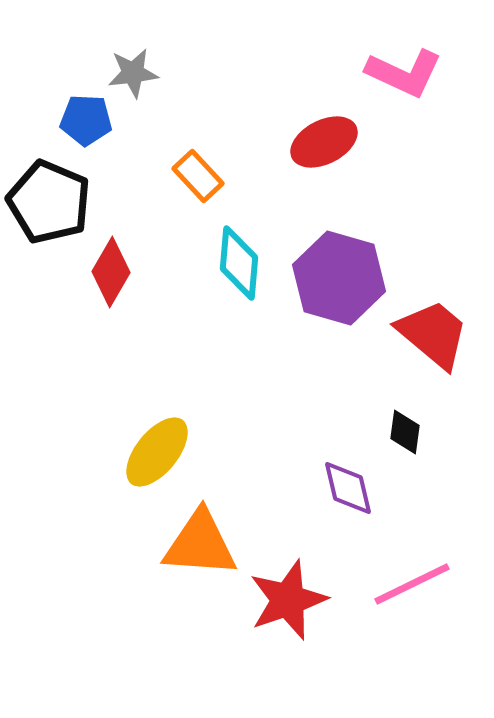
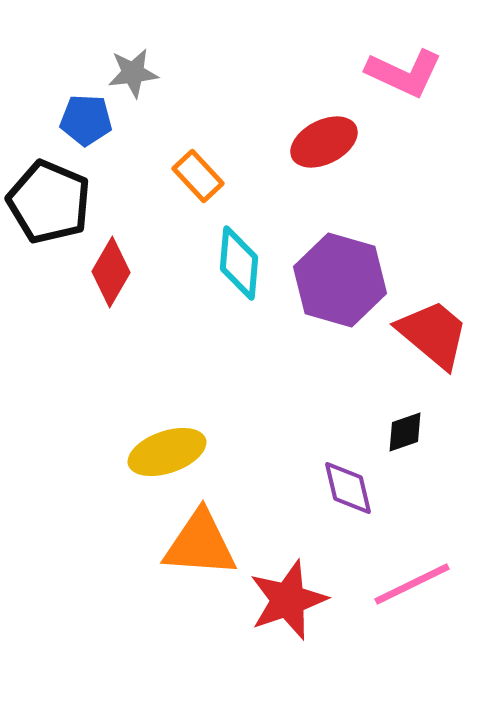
purple hexagon: moved 1 px right, 2 px down
black diamond: rotated 63 degrees clockwise
yellow ellipse: moved 10 px right; rotated 32 degrees clockwise
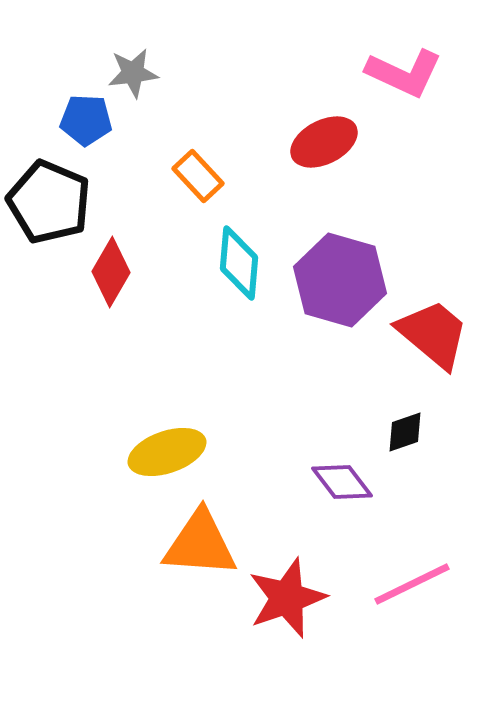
purple diamond: moved 6 px left, 6 px up; rotated 24 degrees counterclockwise
red star: moved 1 px left, 2 px up
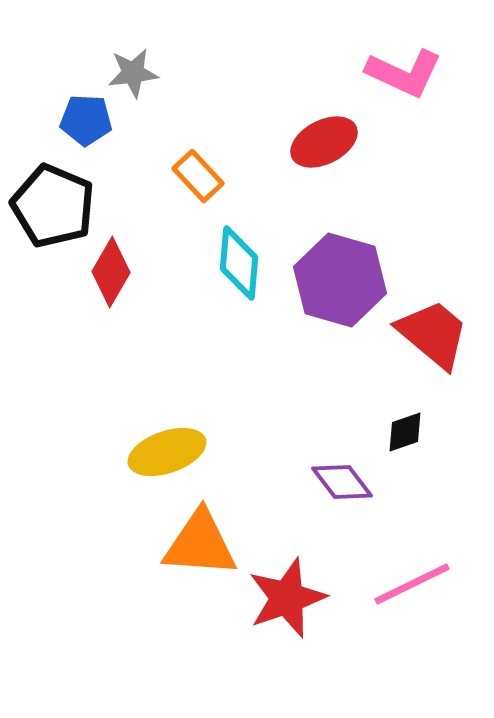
black pentagon: moved 4 px right, 4 px down
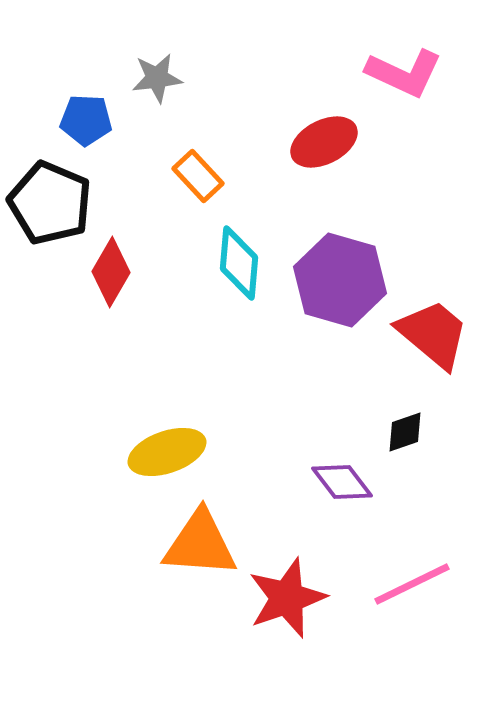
gray star: moved 24 px right, 5 px down
black pentagon: moved 3 px left, 3 px up
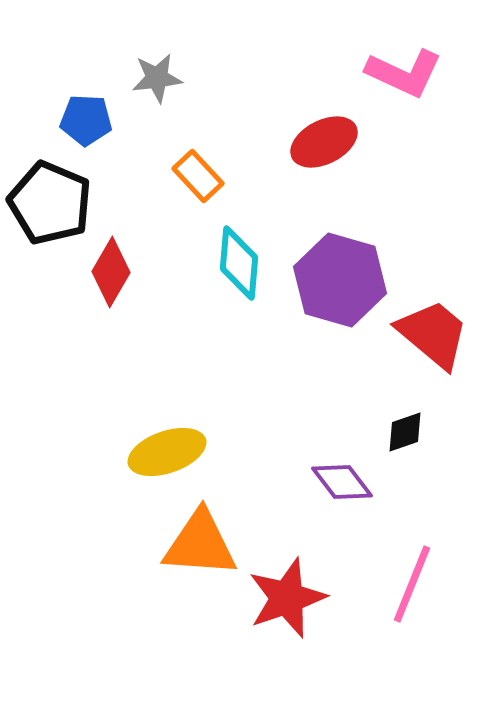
pink line: rotated 42 degrees counterclockwise
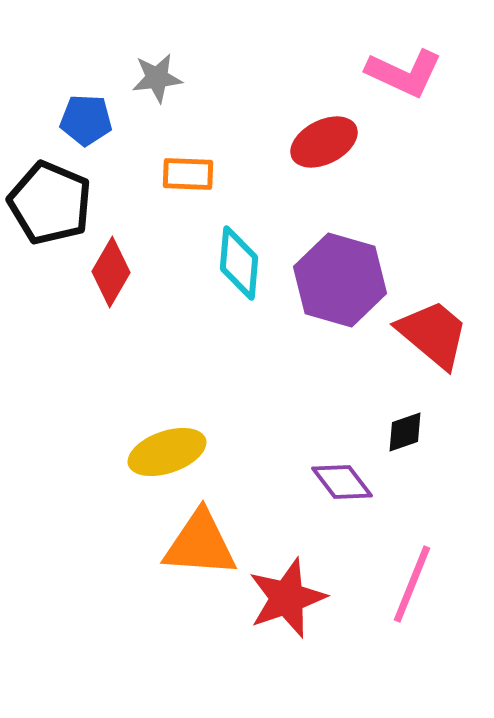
orange rectangle: moved 10 px left, 2 px up; rotated 45 degrees counterclockwise
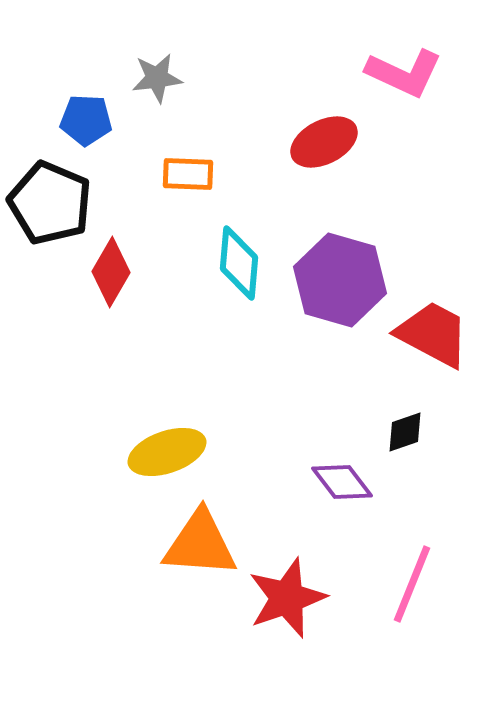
red trapezoid: rotated 12 degrees counterclockwise
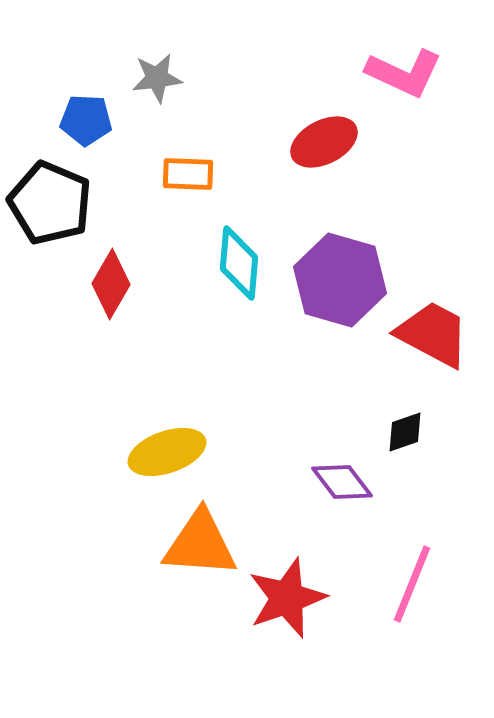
red diamond: moved 12 px down
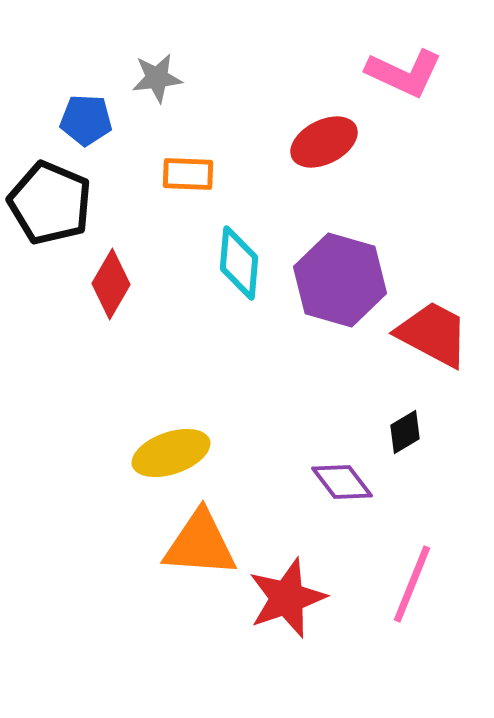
black diamond: rotated 12 degrees counterclockwise
yellow ellipse: moved 4 px right, 1 px down
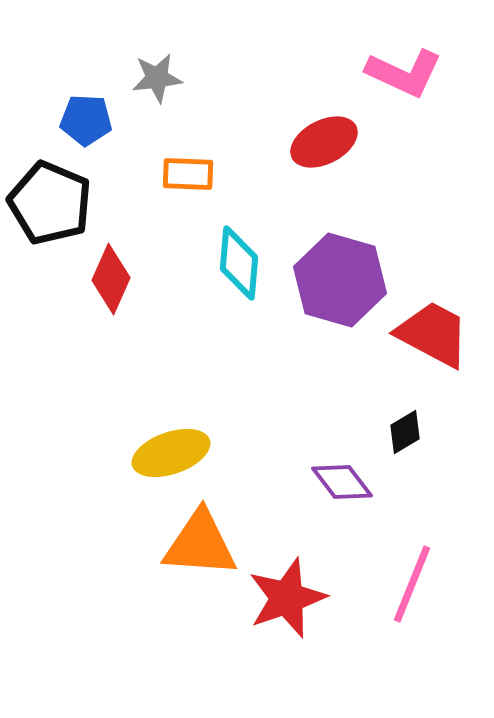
red diamond: moved 5 px up; rotated 6 degrees counterclockwise
